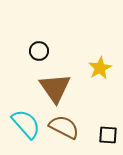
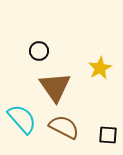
brown triangle: moved 1 px up
cyan semicircle: moved 4 px left, 5 px up
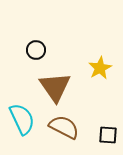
black circle: moved 3 px left, 1 px up
cyan semicircle: rotated 16 degrees clockwise
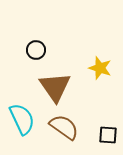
yellow star: rotated 25 degrees counterclockwise
brown semicircle: rotated 8 degrees clockwise
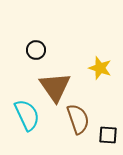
cyan semicircle: moved 5 px right, 4 px up
brown semicircle: moved 14 px right, 8 px up; rotated 36 degrees clockwise
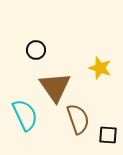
cyan semicircle: moved 2 px left
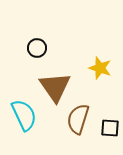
black circle: moved 1 px right, 2 px up
cyan semicircle: moved 1 px left
brown semicircle: rotated 144 degrees counterclockwise
black square: moved 2 px right, 7 px up
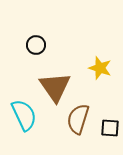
black circle: moved 1 px left, 3 px up
